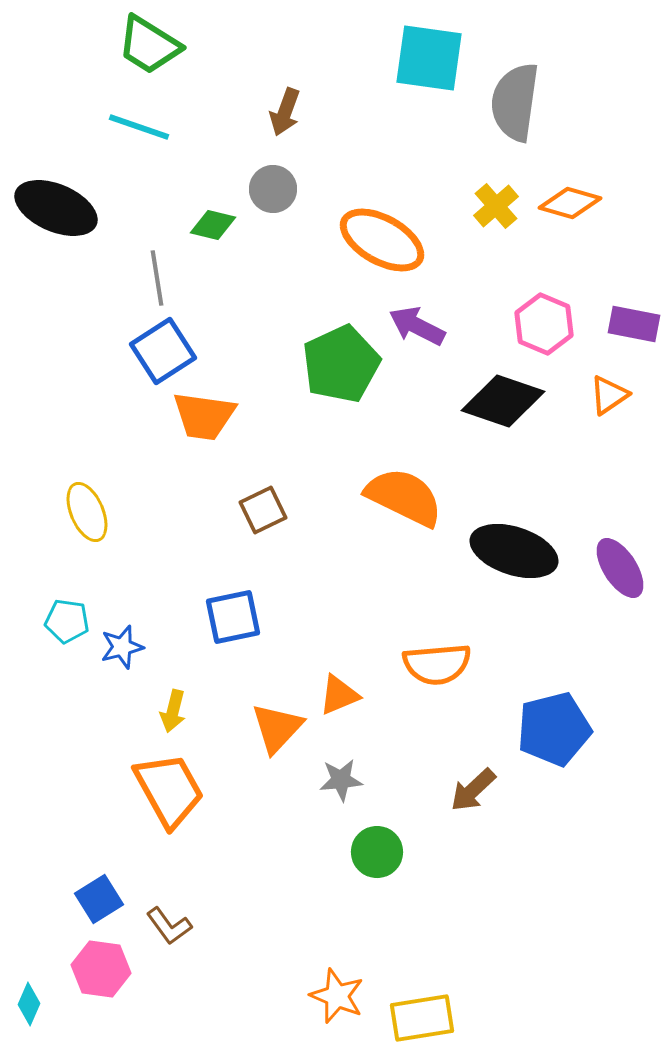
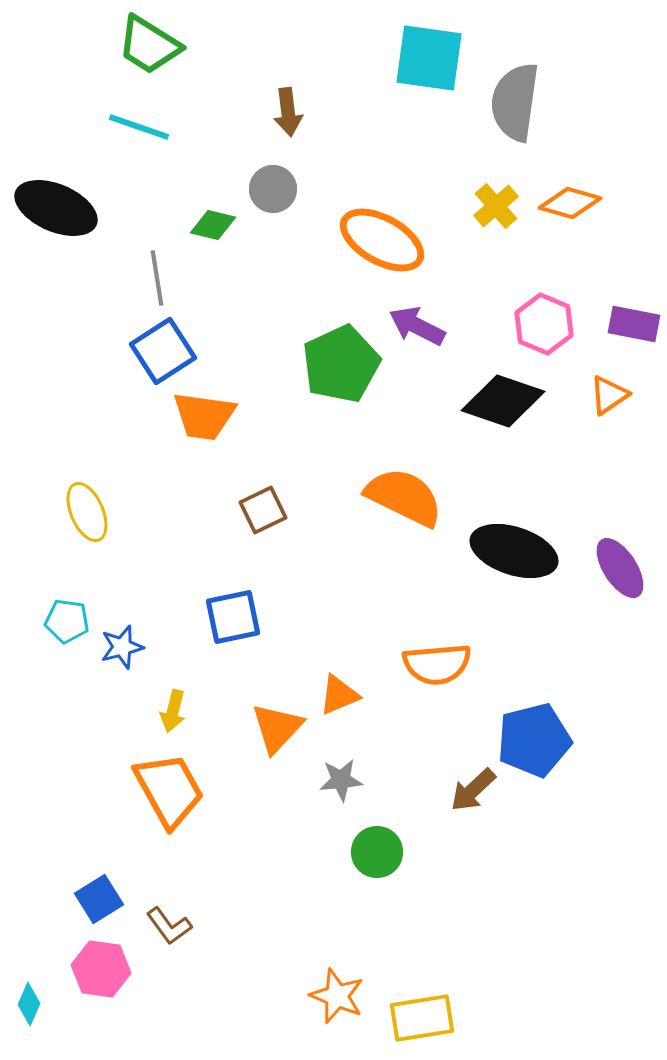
brown arrow at (285, 112): moved 3 px right; rotated 27 degrees counterclockwise
blue pentagon at (554, 729): moved 20 px left, 11 px down
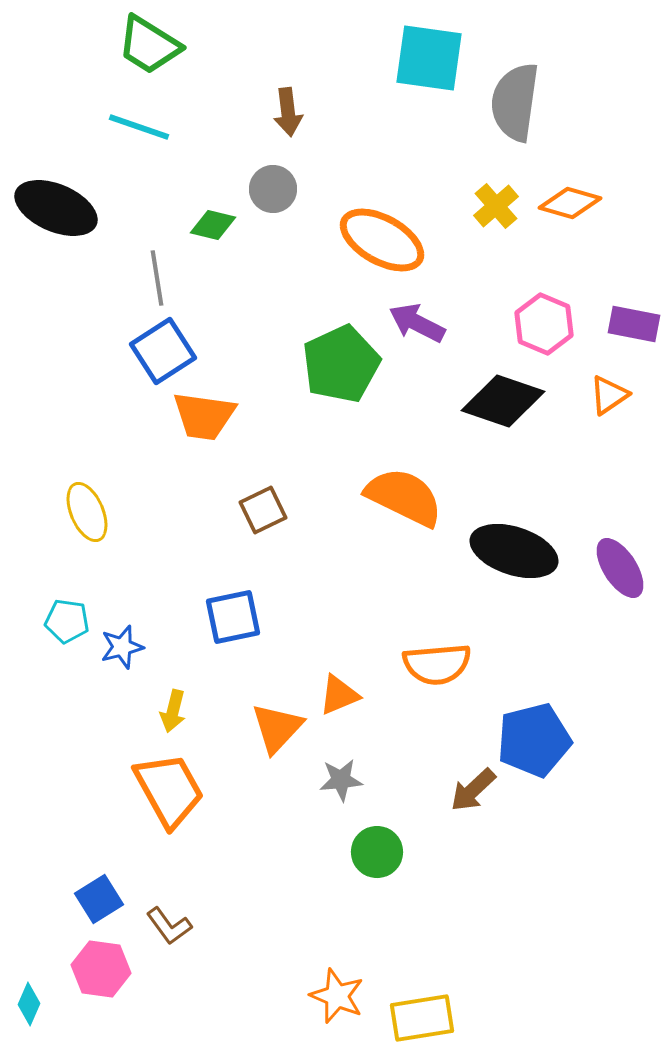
purple arrow at (417, 326): moved 3 px up
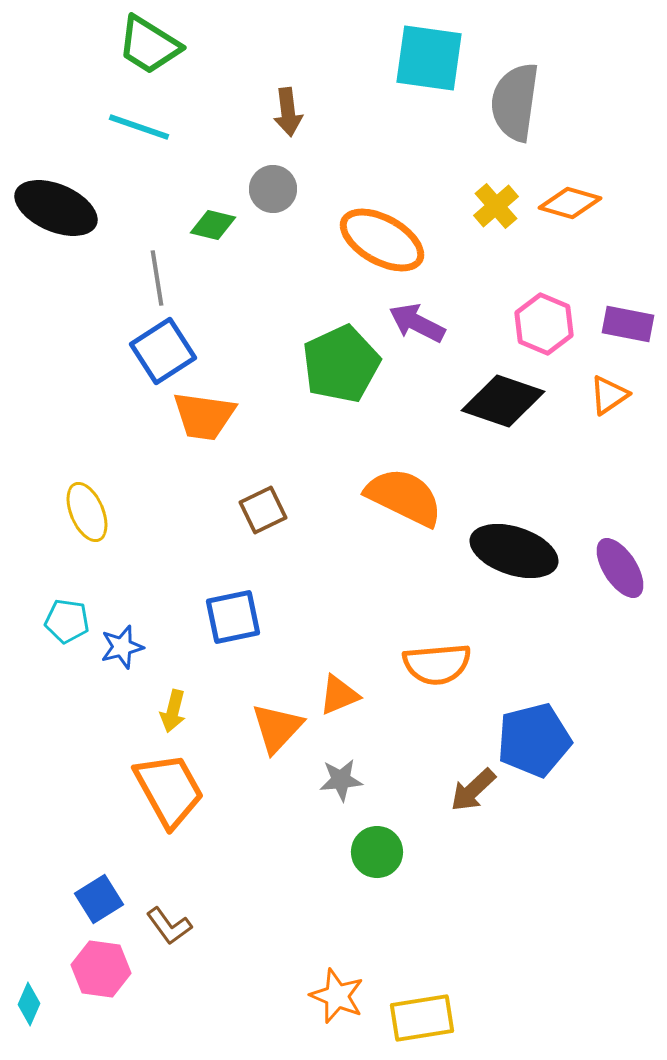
purple rectangle at (634, 324): moved 6 px left
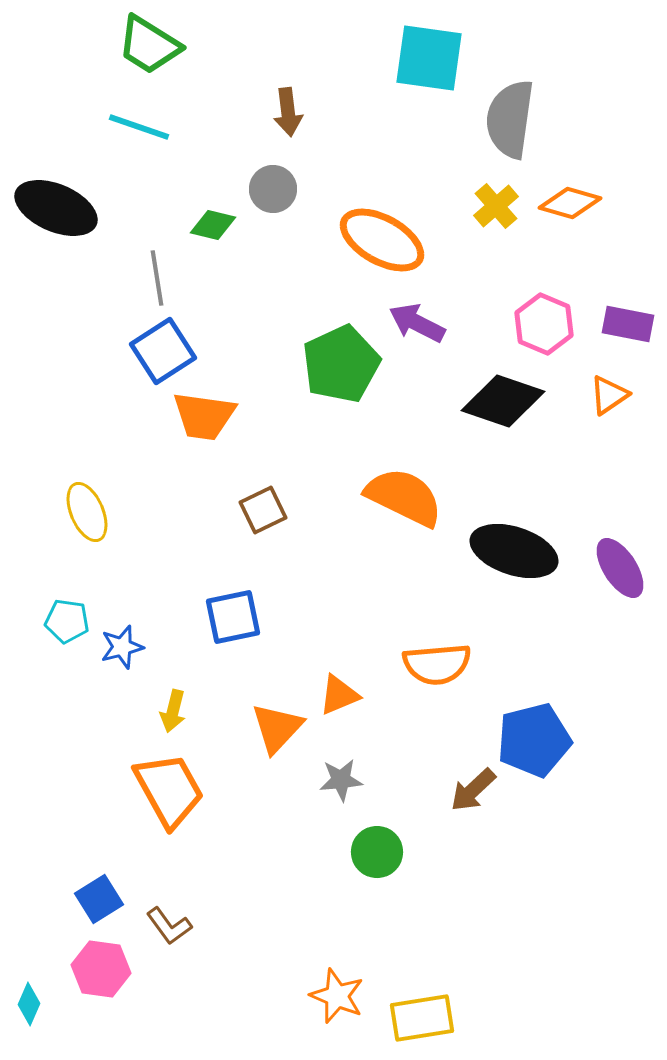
gray semicircle at (515, 102): moved 5 px left, 17 px down
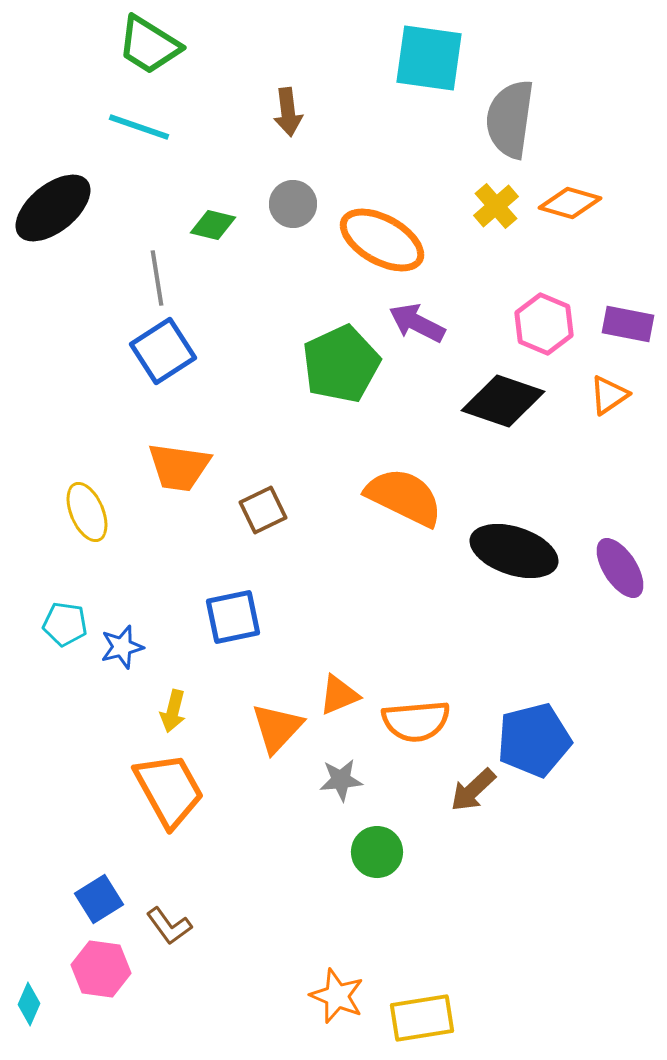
gray circle at (273, 189): moved 20 px right, 15 px down
black ellipse at (56, 208): moved 3 px left; rotated 62 degrees counterclockwise
orange trapezoid at (204, 416): moved 25 px left, 51 px down
cyan pentagon at (67, 621): moved 2 px left, 3 px down
orange semicircle at (437, 664): moved 21 px left, 57 px down
